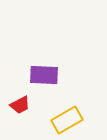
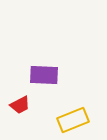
yellow rectangle: moved 6 px right; rotated 8 degrees clockwise
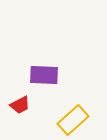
yellow rectangle: rotated 20 degrees counterclockwise
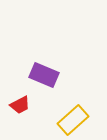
purple rectangle: rotated 20 degrees clockwise
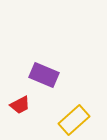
yellow rectangle: moved 1 px right
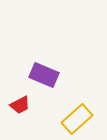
yellow rectangle: moved 3 px right, 1 px up
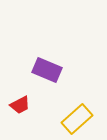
purple rectangle: moved 3 px right, 5 px up
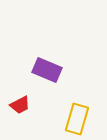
yellow rectangle: rotated 32 degrees counterclockwise
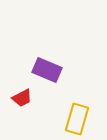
red trapezoid: moved 2 px right, 7 px up
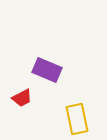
yellow rectangle: rotated 28 degrees counterclockwise
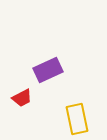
purple rectangle: moved 1 px right; rotated 48 degrees counterclockwise
